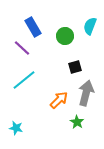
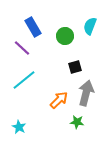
green star: rotated 24 degrees counterclockwise
cyan star: moved 3 px right, 1 px up; rotated 16 degrees clockwise
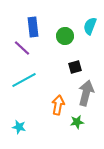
blue rectangle: rotated 24 degrees clockwise
cyan line: rotated 10 degrees clockwise
orange arrow: moved 1 px left, 5 px down; rotated 36 degrees counterclockwise
green star: rotated 16 degrees counterclockwise
cyan star: rotated 16 degrees counterclockwise
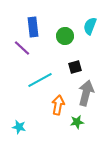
cyan line: moved 16 px right
